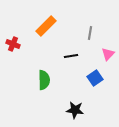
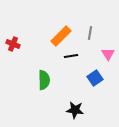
orange rectangle: moved 15 px right, 10 px down
pink triangle: rotated 16 degrees counterclockwise
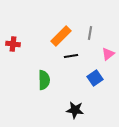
red cross: rotated 16 degrees counterclockwise
pink triangle: rotated 24 degrees clockwise
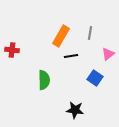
orange rectangle: rotated 15 degrees counterclockwise
red cross: moved 1 px left, 6 px down
blue square: rotated 21 degrees counterclockwise
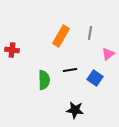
black line: moved 1 px left, 14 px down
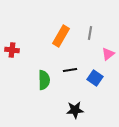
black star: rotated 12 degrees counterclockwise
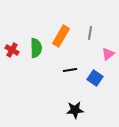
red cross: rotated 24 degrees clockwise
green semicircle: moved 8 px left, 32 px up
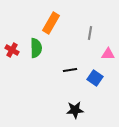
orange rectangle: moved 10 px left, 13 px up
pink triangle: rotated 40 degrees clockwise
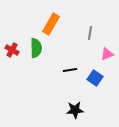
orange rectangle: moved 1 px down
pink triangle: moved 1 px left; rotated 24 degrees counterclockwise
